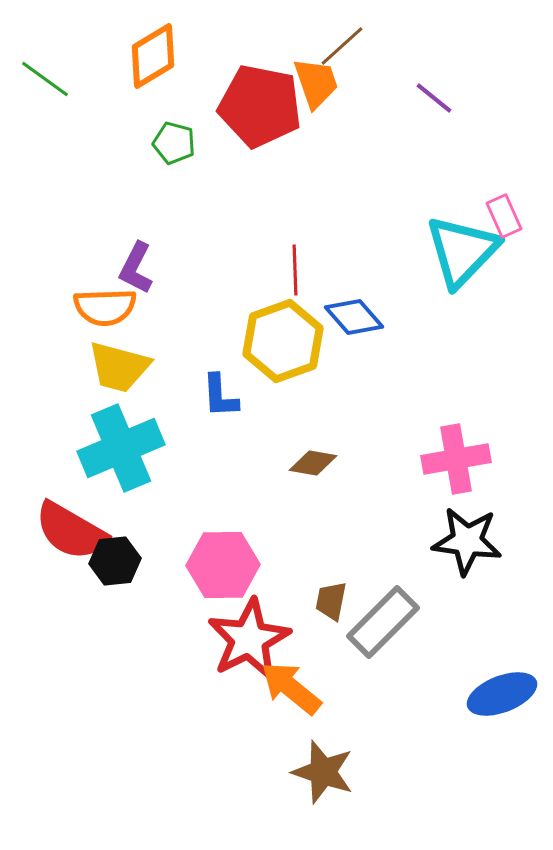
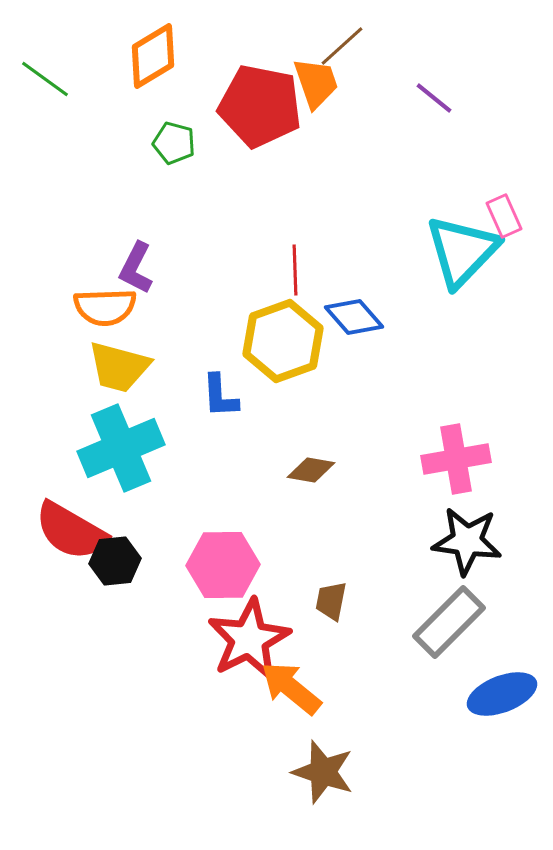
brown diamond: moved 2 px left, 7 px down
gray rectangle: moved 66 px right
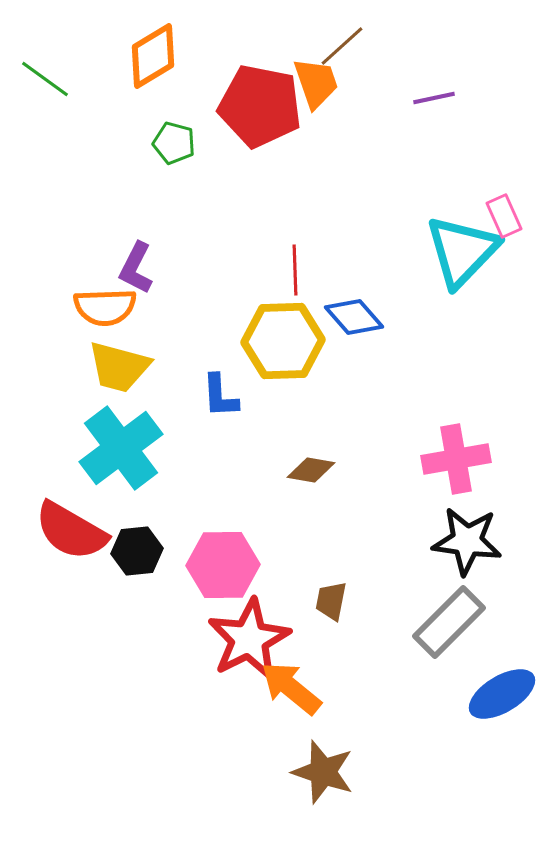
purple line: rotated 51 degrees counterclockwise
yellow hexagon: rotated 18 degrees clockwise
cyan cross: rotated 14 degrees counterclockwise
black hexagon: moved 22 px right, 10 px up
blue ellipse: rotated 10 degrees counterclockwise
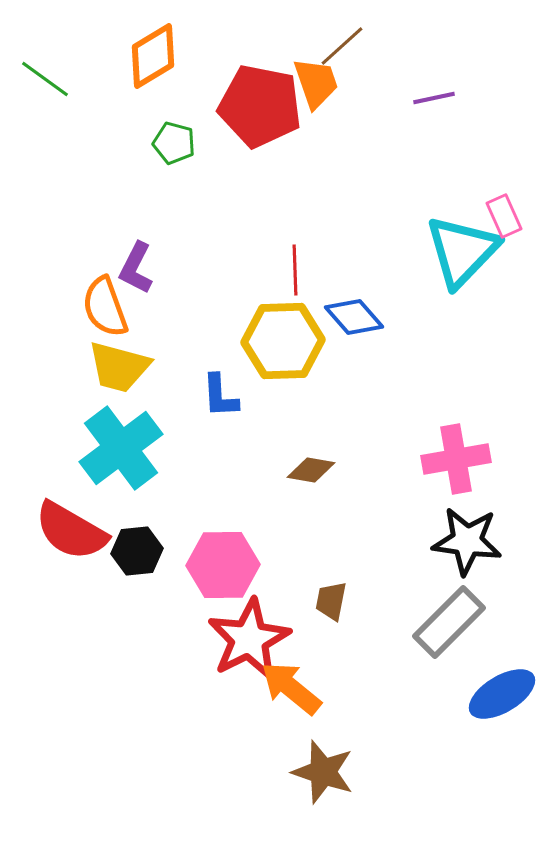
orange semicircle: rotated 72 degrees clockwise
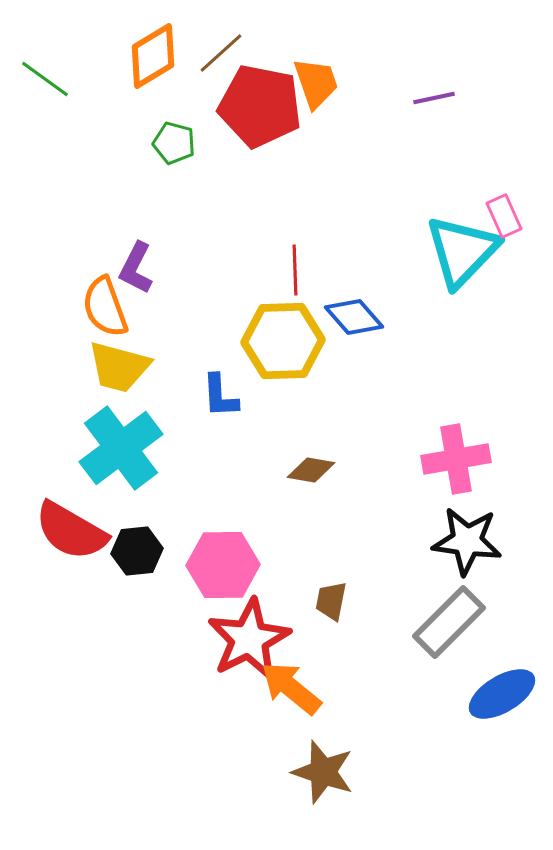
brown line: moved 121 px left, 7 px down
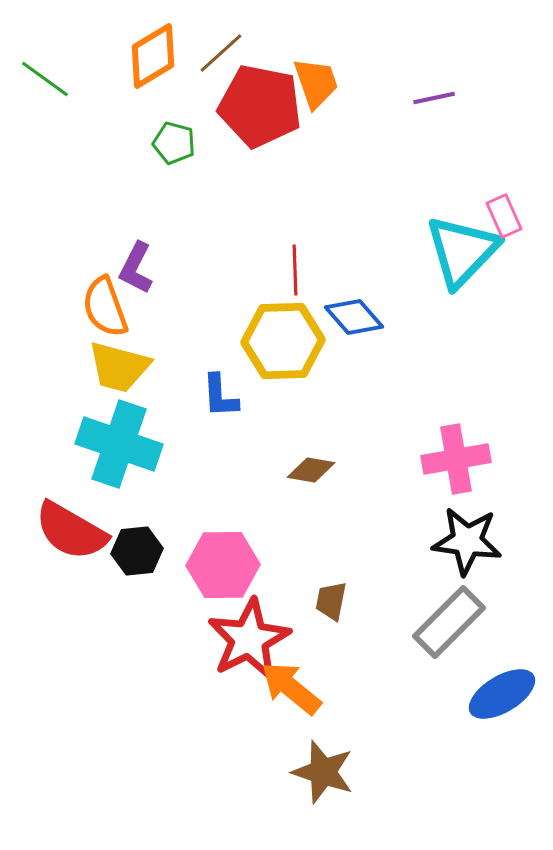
cyan cross: moved 2 px left, 4 px up; rotated 34 degrees counterclockwise
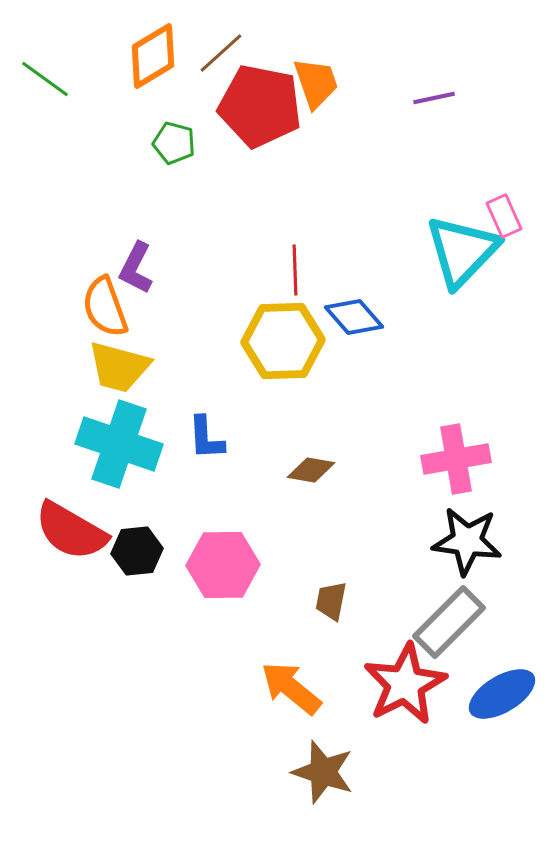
blue L-shape: moved 14 px left, 42 px down
red star: moved 156 px right, 45 px down
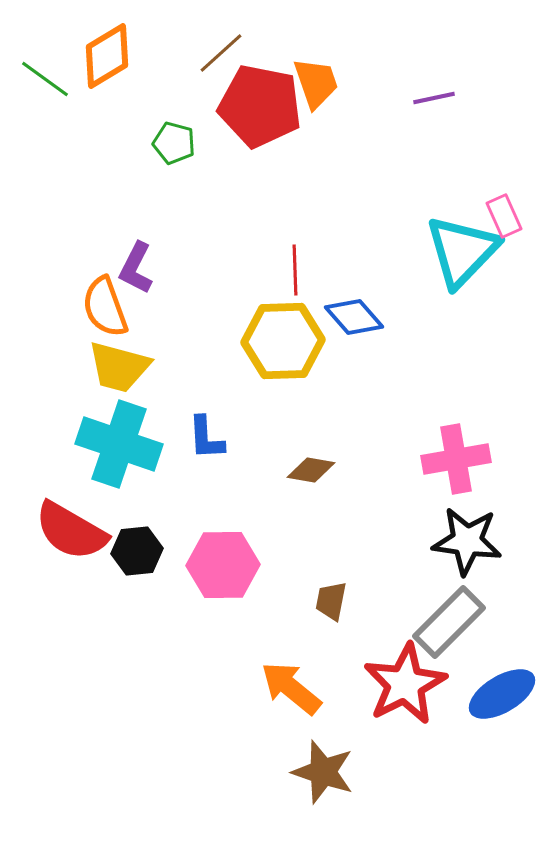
orange diamond: moved 46 px left
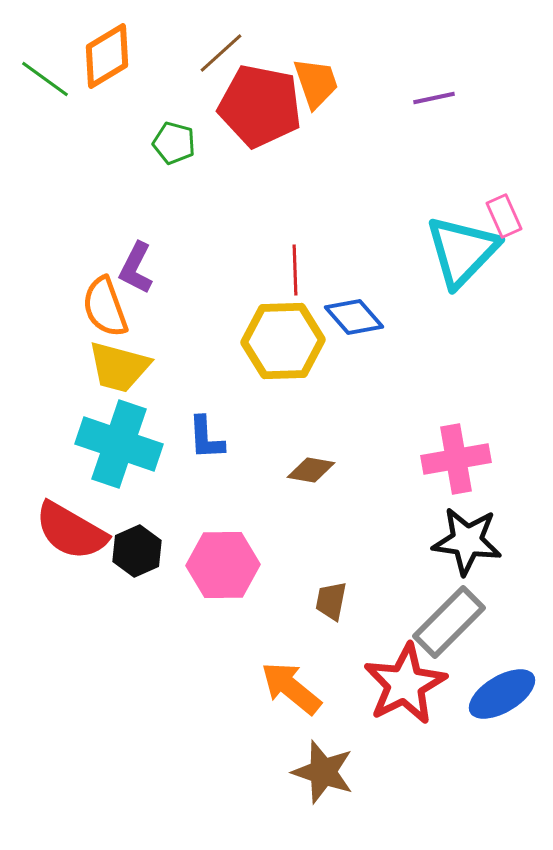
black hexagon: rotated 18 degrees counterclockwise
